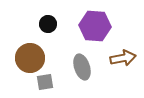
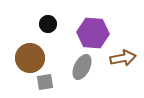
purple hexagon: moved 2 px left, 7 px down
gray ellipse: rotated 45 degrees clockwise
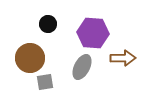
brown arrow: rotated 10 degrees clockwise
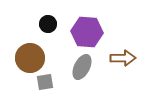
purple hexagon: moved 6 px left, 1 px up
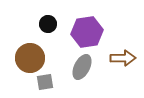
purple hexagon: rotated 12 degrees counterclockwise
